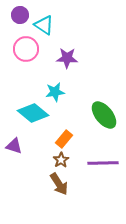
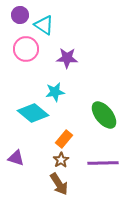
purple triangle: moved 2 px right, 12 px down
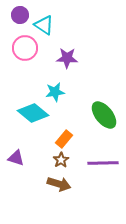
pink circle: moved 1 px left, 1 px up
brown arrow: rotated 40 degrees counterclockwise
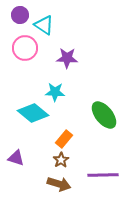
cyan star: rotated 12 degrees clockwise
purple line: moved 12 px down
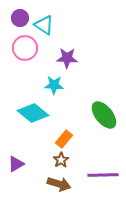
purple circle: moved 3 px down
cyan star: moved 1 px left, 7 px up
purple triangle: moved 6 px down; rotated 48 degrees counterclockwise
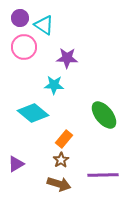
pink circle: moved 1 px left, 1 px up
